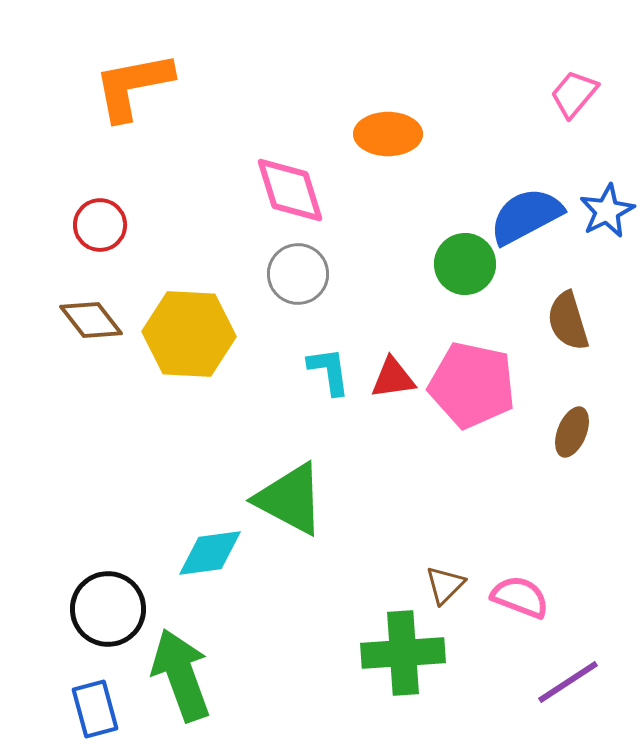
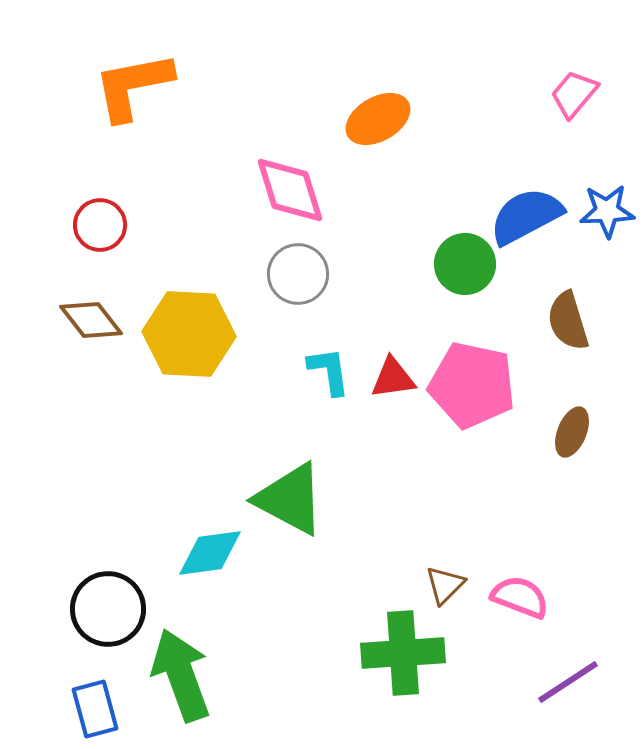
orange ellipse: moved 10 px left, 15 px up; rotated 30 degrees counterclockwise
blue star: rotated 24 degrees clockwise
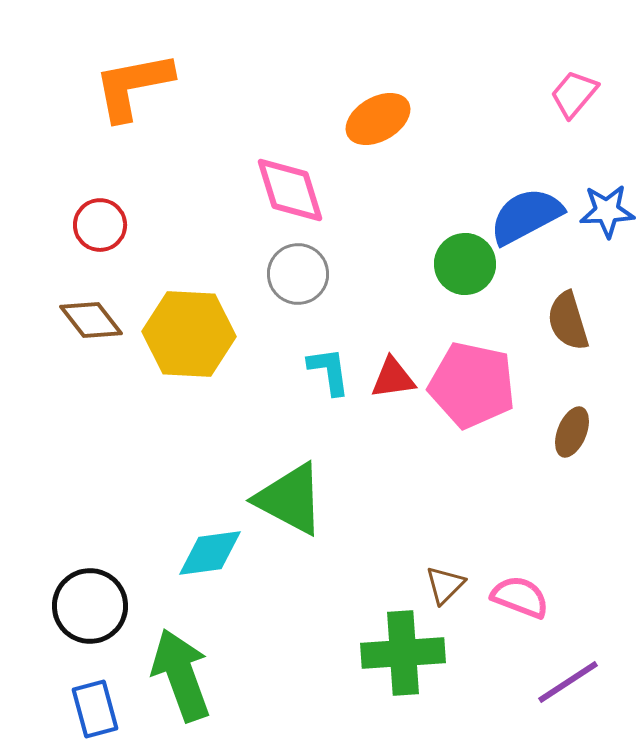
black circle: moved 18 px left, 3 px up
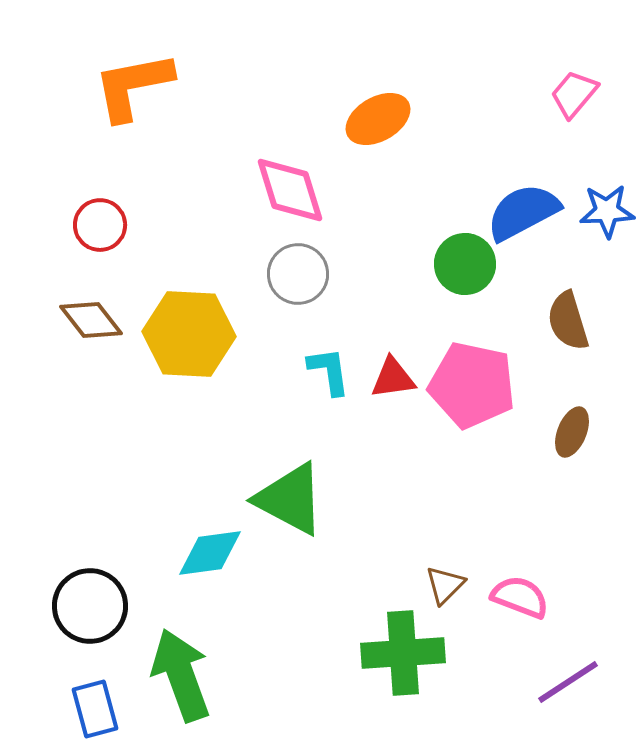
blue semicircle: moved 3 px left, 4 px up
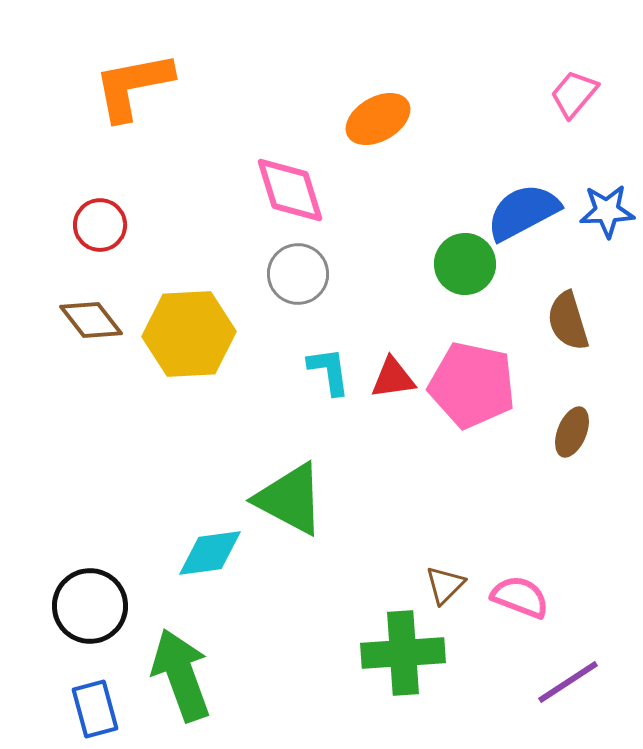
yellow hexagon: rotated 6 degrees counterclockwise
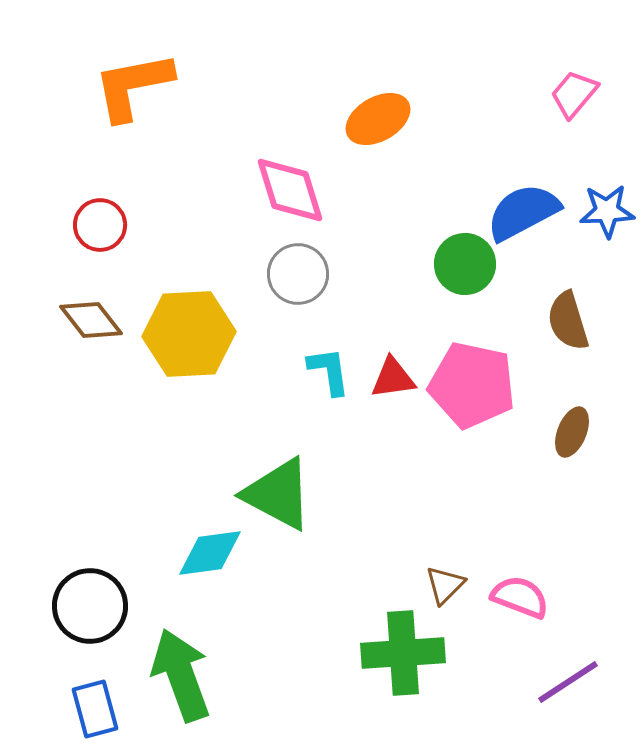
green triangle: moved 12 px left, 5 px up
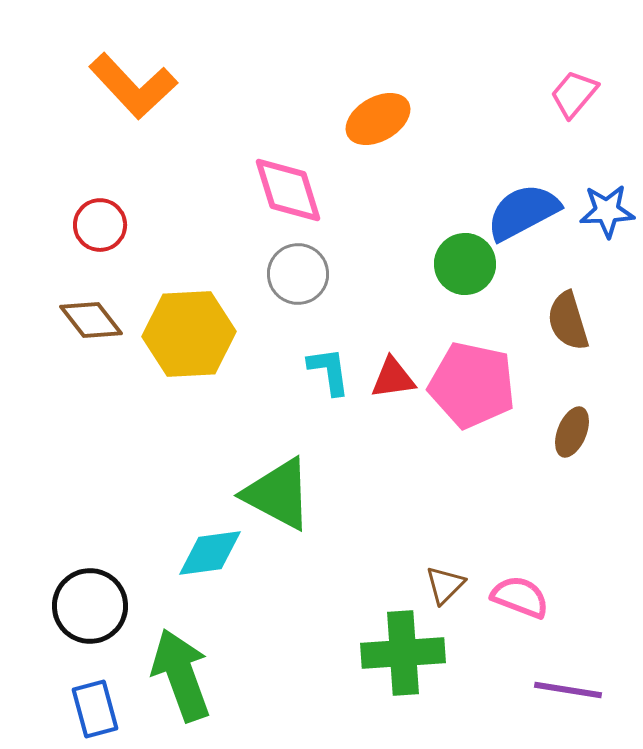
orange L-shape: rotated 122 degrees counterclockwise
pink diamond: moved 2 px left
purple line: moved 8 px down; rotated 42 degrees clockwise
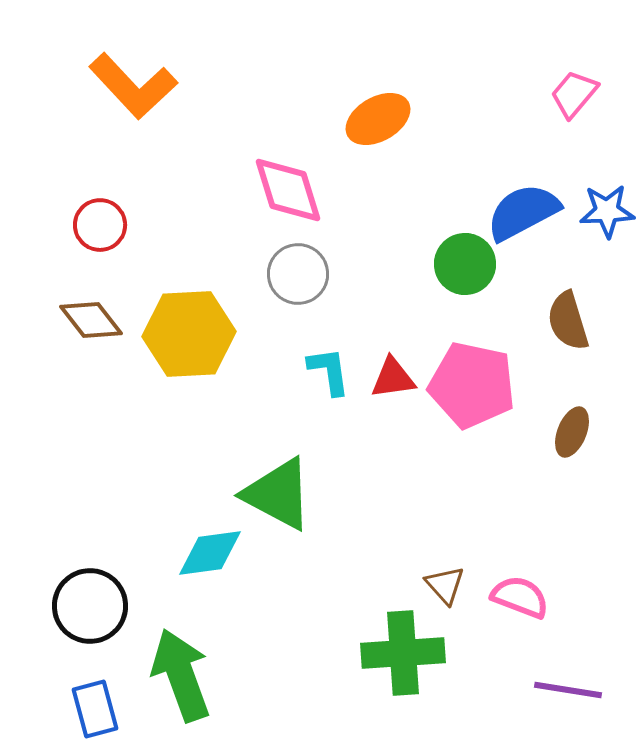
brown triangle: rotated 27 degrees counterclockwise
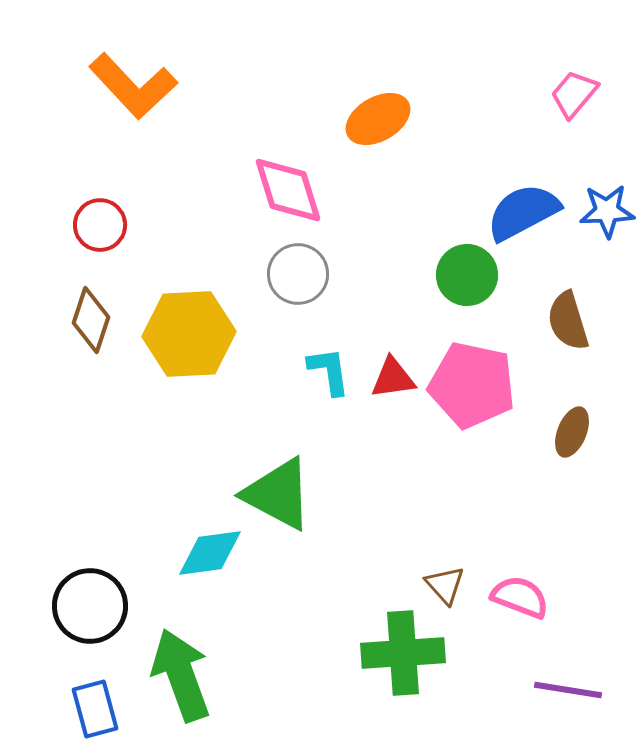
green circle: moved 2 px right, 11 px down
brown diamond: rotated 56 degrees clockwise
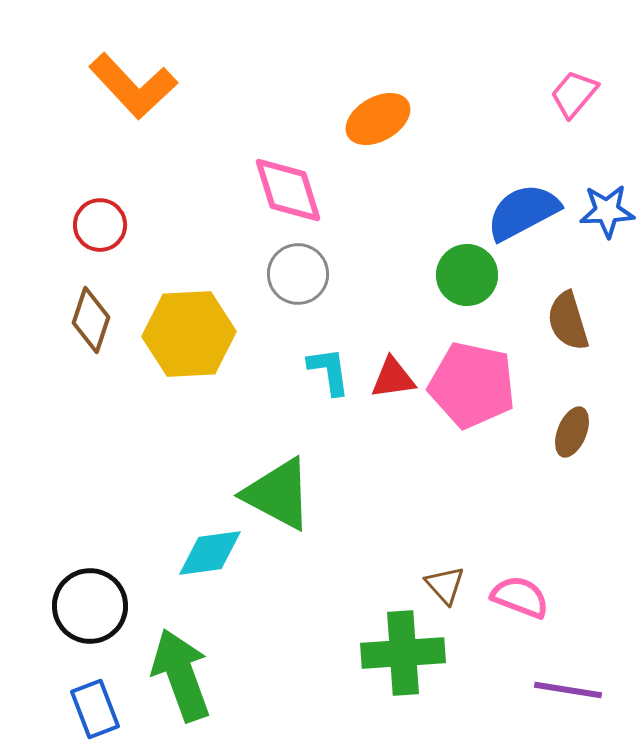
blue rectangle: rotated 6 degrees counterclockwise
